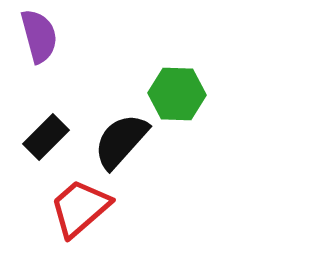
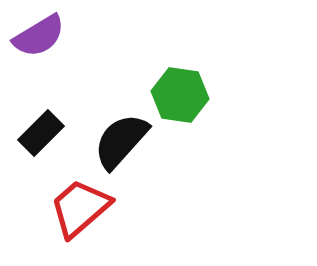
purple semicircle: rotated 74 degrees clockwise
green hexagon: moved 3 px right, 1 px down; rotated 6 degrees clockwise
black rectangle: moved 5 px left, 4 px up
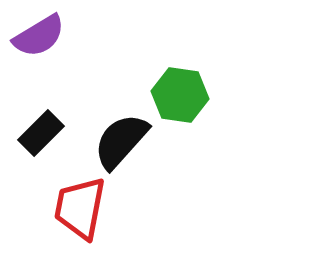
red trapezoid: rotated 38 degrees counterclockwise
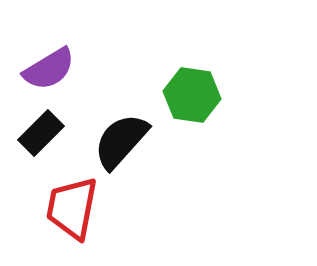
purple semicircle: moved 10 px right, 33 px down
green hexagon: moved 12 px right
red trapezoid: moved 8 px left
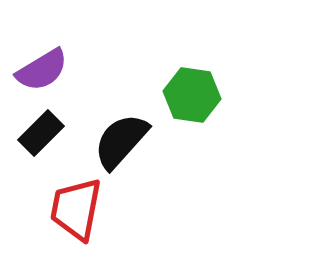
purple semicircle: moved 7 px left, 1 px down
red trapezoid: moved 4 px right, 1 px down
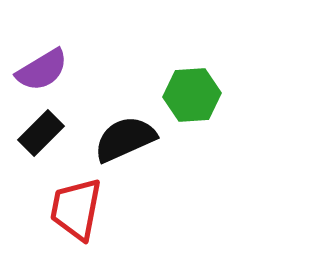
green hexagon: rotated 12 degrees counterclockwise
black semicircle: moved 4 px right, 2 px up; rotated 24 degrees clockwise
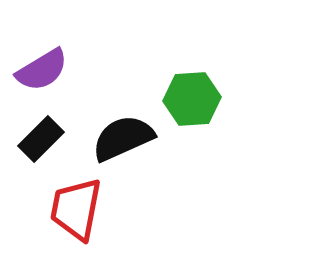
green hexagon: moved 4 px down
black rectangle: moved 6 px down
black semicircle: moved 2 px left, 1 px up
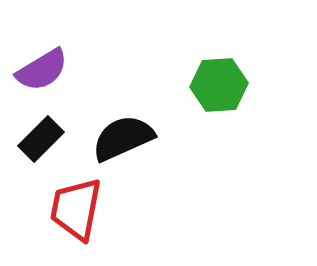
green hexagon: moved 27 px right, 14 px up
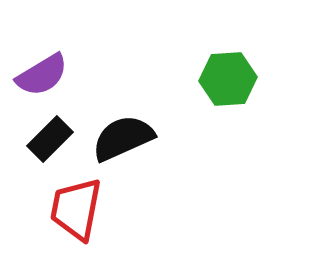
purple semicircle: moved 5 px down
green hexagon: moved 9 px right, 6 px up
black rectangle: moved 9 px right
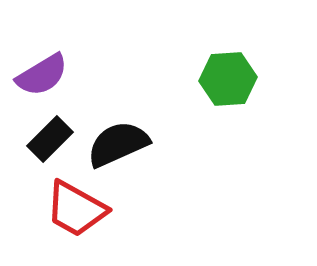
black semicircle: moved 5 px left, 6 px down
red trapezoid: rotated 72 degrees counterclockwise
